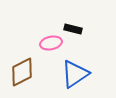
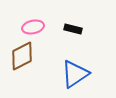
pink ellipse: moved 18 px left, 16 px up
brown diamond: moved 16 px up
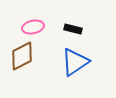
blue triangle: moved 12 px up
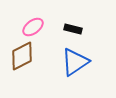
pink ellipse: rotated 25 degrees counterclockwise
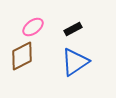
black rectangle: rotated 42 degrees counterclockwise
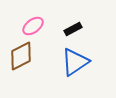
pink ellipse: moved 1 px up
brown diamond: moved 1 px left
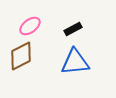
pink ellipse: moved 3 px left
blue triangle: rotated 28 degrees clockwise
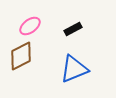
blue triangle: moved 1 px left, 7 px down; rotated 16 degrees counterclockwise
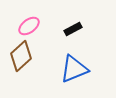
pink ellipse: moved 1 px left
brown diamond: rotated 16 degrees counterclockwise
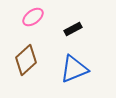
pink ellipse: moved 4 px right, 9 px up
brown diamond: moved 5 px right, 4 px down
